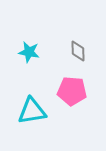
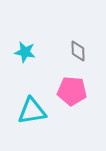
cyan star: moved 4 px left
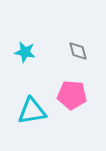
gray diamond: rotated 15 degrees counterclockwise
pink pentagon: moved 4 px down
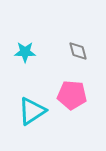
cyan star: rotated 10 degrees counterclockwise
cyan triangle: rotated 24 degrees counterclockwise
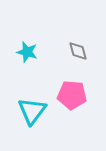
cyan star: moved 2 px right; rotated 15 degrees clockwise
cyan triangle: rotated 20 degrees counterclockwise
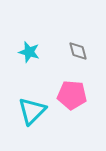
cyan star: moved 2 px right
cyan triangle: rotated 8 degrees clockwise
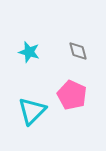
pink pentagon: rotated 20 degrees clockwise
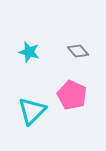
gray diamond: rotated 25 degrees counterclockwise
